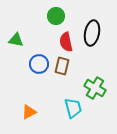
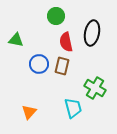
orange triangle: rotated 21 degrees counterclockwise
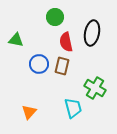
green circle: moved 1 px left, 1 px down
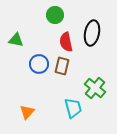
green circle: moved 2 px up
green cross: rotated 10 degrees clockwise
orange triangle: moved 2 px left
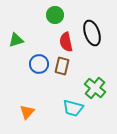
black ellipse: rotated 30 degrees counterclockwise
green triangle: rotated 28 degrees counterclockwise
cyan trapezoid: rotated 120 degrees clockwise
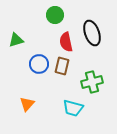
green cross: moved 3 px left, 6 px up; rotated 35 degrees clockwise
orange triangle: moved 8 px up
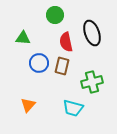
green triangle: moved 7 px right, 2 px up; rotated 21 degrees clockwise
blue circle: moved 1 px up
orange triangle: moved 1 px right, 1 px down
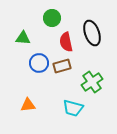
green circle: moved 3 px left, 3 px down
brown rectangle: rotated 60 degrees clockwise
green cross: rotated 20 degrees counterclockwise
orange triangle: rotated 42 degrees clockwise
